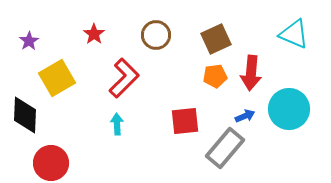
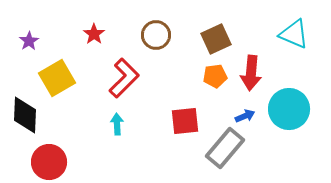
red circle: moved 2 px left, 1 px up
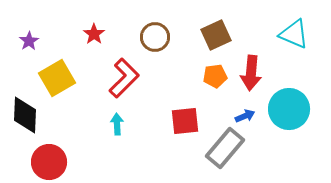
brown circle: moved 1 px left, 2 px down
brown square: moved 4 px up
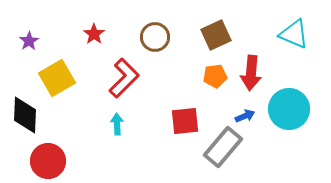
gray rectangle: moved 2 px left, 1 px up
red circle: moved 1 px left, 1 px up
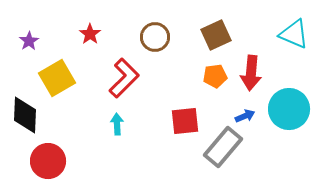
red star: moved 4 px left
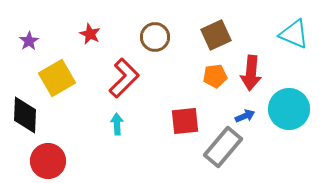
red star: rotated 10 degrees counterclockwise
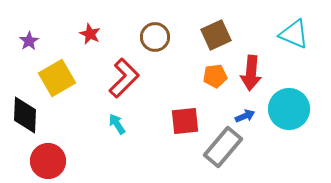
cyan arrow: rotated 30 degrees counterclockwise
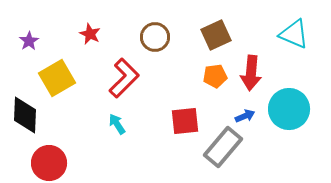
red circle: moved 1 px right, 2 px down
